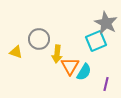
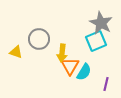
gray star: moved 5 px left
yellow arrow: moved 5 px right, 1 px up
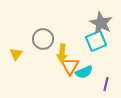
gray circle: moved 4 px right
yellow triangle: moved 2 px down; rotated 48 degrees clockwise
cyan semicircle: rotated 36 degrees clockwise
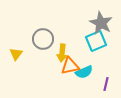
orange triangle: rotated 48 degrees clockwise
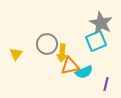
gray circle: moved 4 px right, 5 px down
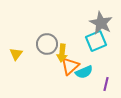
orange triangle: rotated 30 degrees counterclockwise
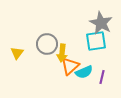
cyan square: rotated 15 degrees clockwise
yellow triangle: moved 1 px right, 1 px up
purple line: moved 4 px left, 7 px up
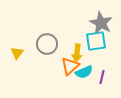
yellow arrow: moved 15 px right
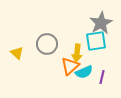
gray star: rotated 15 degrees clockwise
yellow triangle: rotated 24 degrees counterclockwise
